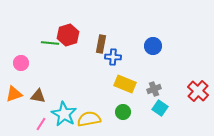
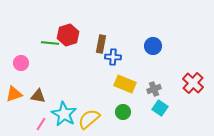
red cross: moved 5 px left, 8 px up
yellow semicircle: rotated 30 degrees counterclockwise
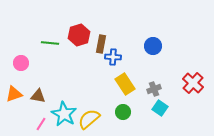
red hexagon: moved 11 px right
yellow rectangle: rotated 35 degrees clockwise
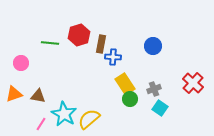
green circle: moved 7 px right, 13 px up
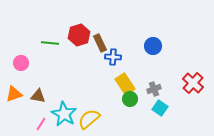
brown rectangle: moved 1 px left, 1 px up; rotated 36 degrees counterclockwise
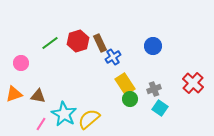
red hexagon: moved 1 px left, 6 px down
green line: rotated 42 degrees counterclockwise
blue cross: rotated 35 degrees counterclockwise
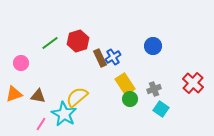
brown rectangle: moved 15 px down
cyan square: moved 1 px right, 1 px down
yellow semicircle: moved 12 px left, 22 px up
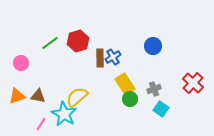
brown rectangle: rotated 24 degrees clockwise
orange triangle: moved 3 px right, 2 px down
